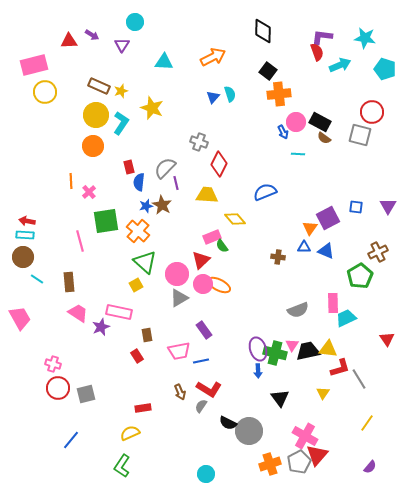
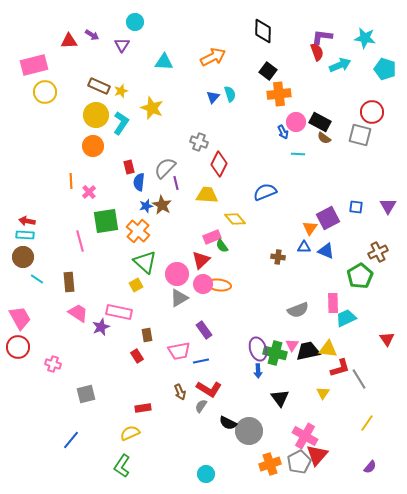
orange ellipse at (219, 285): rotated 20 degrees counterclockwise
red circle at (58, 388): moved 40 px left, 41 px up
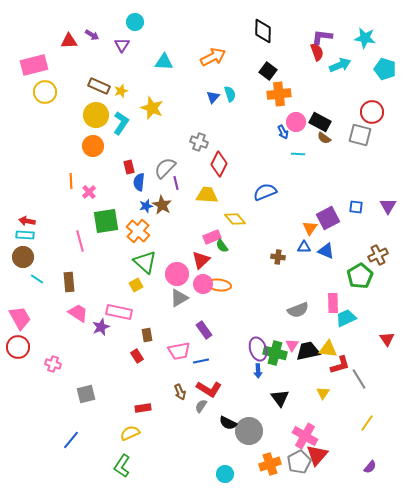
brown cross at (378, 252): moved 3 px down
red L-shape at (340, 368): moved 3 px up
cyan circle at (206, 474): moved 19 px right
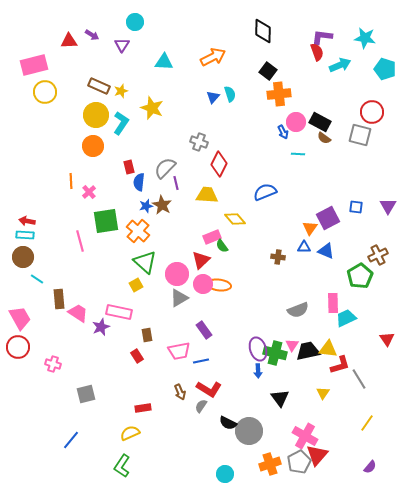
brown rectangle at (69, 282): moved 10 px left, 17 px down
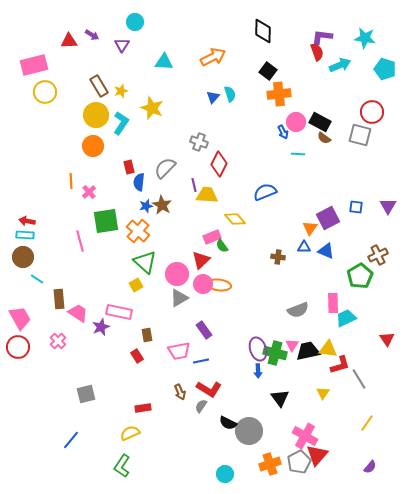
brown rectangle at (99, 86): rotated 35 degrees clockwise
purple line at (176, 183): moved 18 px right, 2 px down
pink cross at (53, 364): moved 5 px right, 23 px up; rotated 28 degrees clockwise
